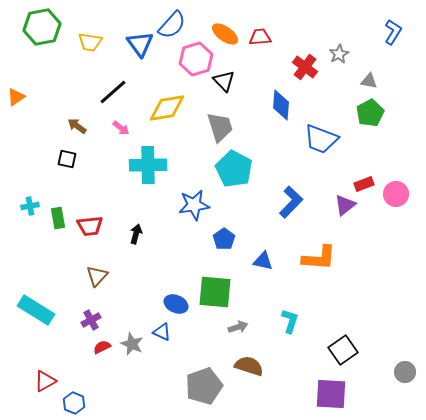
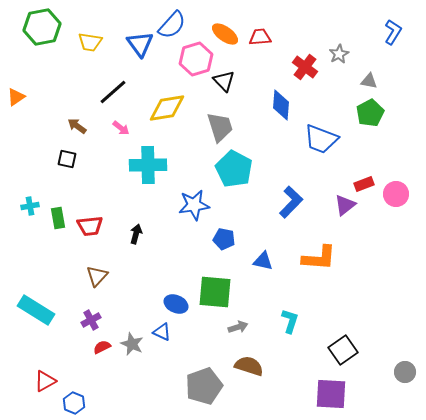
blue pentagon at (224, 239): rotated 25 degrees counterclockwise
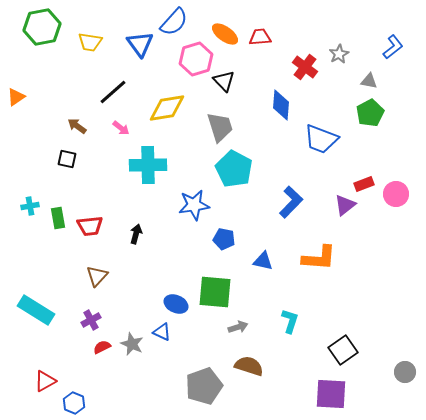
blue semicircle at (172, 25): moved 2 px right, 3 px up
blue L-shape at (393, 32): moved 15 px down; rotated 20 degrees clockwise
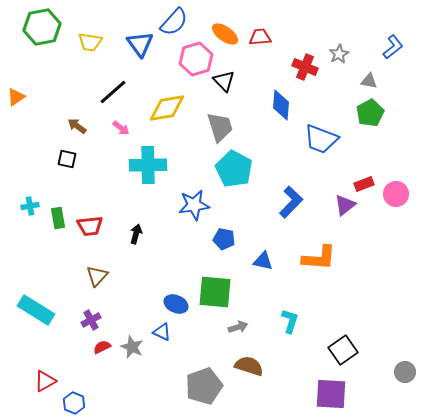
red cross at (305, 67): rotated 15 degrees counterclockwise
gray star at (132, 344): moved 3 px down
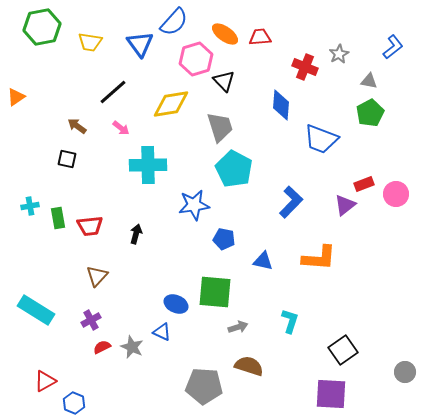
yellow diamond at (167, 108): moved 4 px right, 4 px up
gray pentagon at (204, 386): rotated 24 degrees clockwise
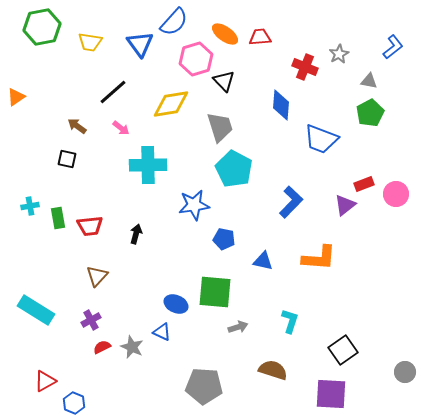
brown semicircle at (249, 366): moved 24 px right, 4 px down
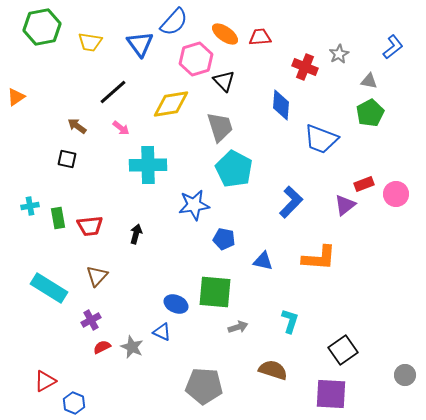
cyan rectangle at (36, 310): moved 13 px right, 22 px up
gray circle at (405, 372): moved 3 px down
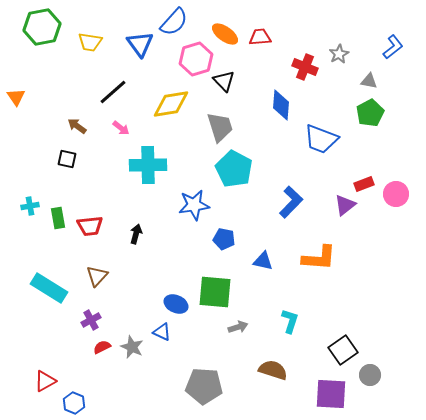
orange triangle at (16, 97): rotated 30 degrees counterclockwise
gray circle at (405, 375): moved 35 px left
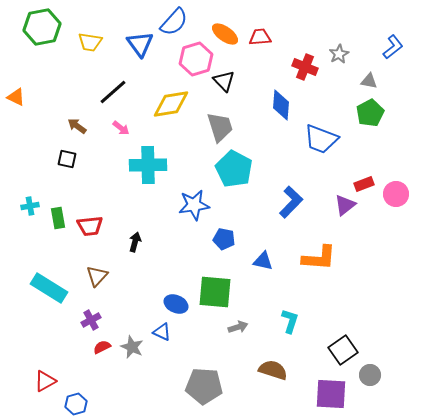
orange triangle at (16, 97): rotated 30 degrees counterclockwise
black arrow at (136, 234): moved 1 px left, 8 px down
blue hexagon at (74, 403): moved 2 px right, 1 px down; rotated 20 degrees clockwise
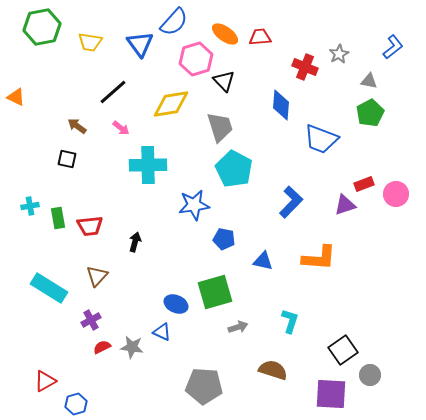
purple triangle at (345, 205): rotated 20 degrees clockwise
green square at (215, 292): rotated 21 degrees counterclockwise
gray star at (132, 347): rotated 15 degrees counterclockwise
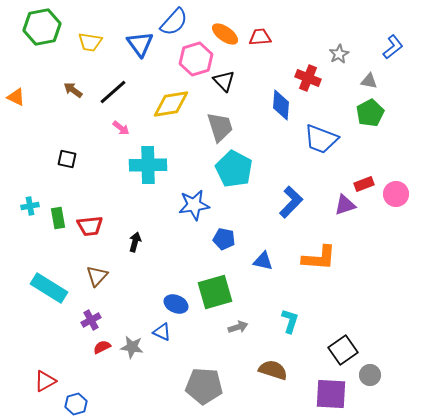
red cross at (305, 67): moved 3 px right, 11 px down
brown arrow at (77, 126): moved 4 px left, 36 px up
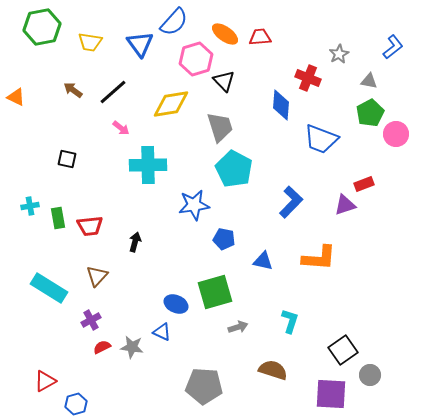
pink circle at (396, 194): moved 60 px up
